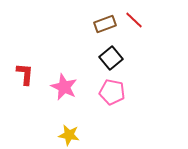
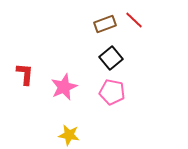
pink star: rotated 24 degrees clockwise
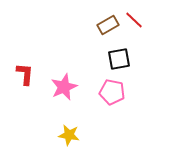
brown rectangle: moved 3 px right, 1 px down; rotated 10 degrees counterclockwise
black square: moved 8 px right, 1 px down; rotated 30 degrees clockwise
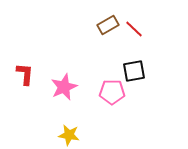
red line: moved 9 px down
black square: moved 15 px right, 12 px down
pink pentagon: rotated 10 degrees counterclockwise
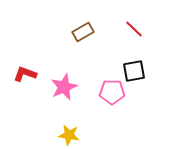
brown rectangle: moved 25 px left, 7 px down
red L-shape: rotated 75 degrees counterclockwise
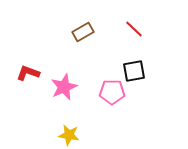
red L-shape: moved 3 px right, 1 px up
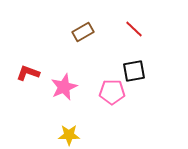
yellow star: rotated 10 degrees counterclockwise
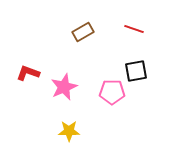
red line: rotated 24 degrees counterclockwise
black square: moved 2 px right
yellow star: moved 4 px up
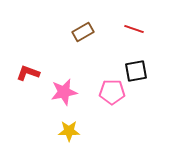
pink star: moved 5 px down; rotated 12 degrees clockwise
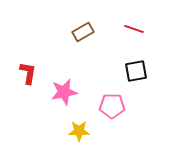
red L-shape: rotated 80 degrees clockwise
pink pentagon: moved 14 px down
yellow star: moved 10 px right
